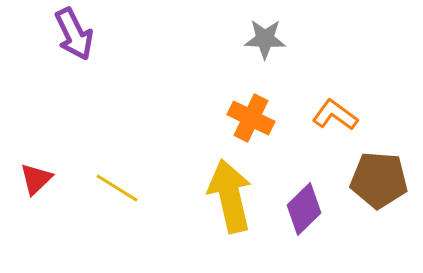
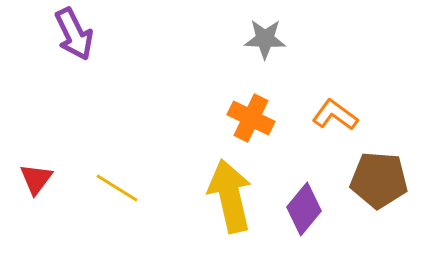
red triangle: rotated 9 degrees counterclockwise
purple diamond: rotated 6 degrees counterclockwise
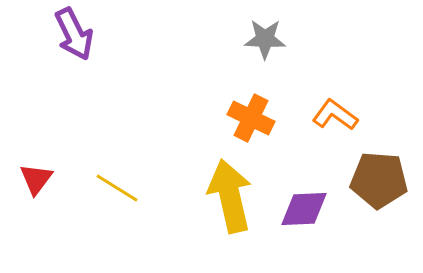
purple diamond: rotated 48 degrees clockwise
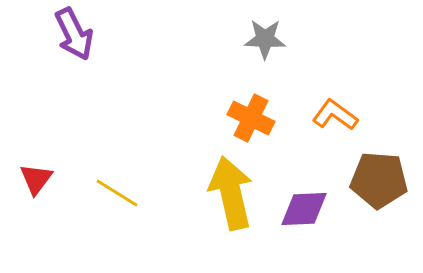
yellow line: moved 5 px down
yellow arrow: moved 1 px right, 3 px up
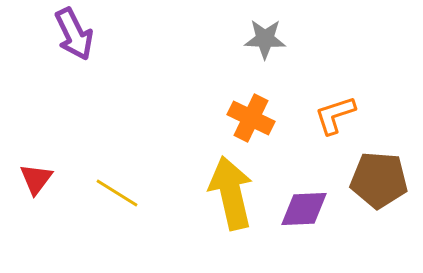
orange L-shape: rotated 54 degrees counterclockwise
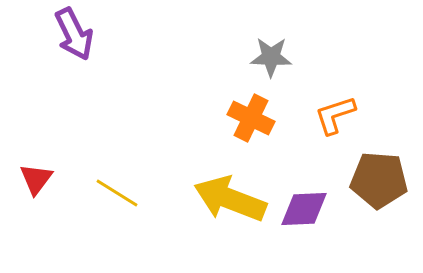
gray star: moved 6 px right, 18 px down
yellow arrow: moved 1 px left, 6 px down; rotated 56 degrees counterclockwise
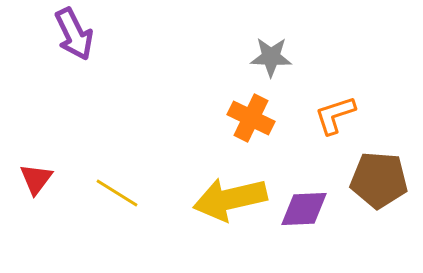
yellow arrow: rotated 34 degrees counterclockwise
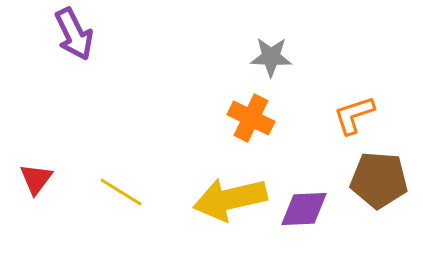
orange L-shape: moved 19 px right
yellow line: moved 4 px right, 1 px up
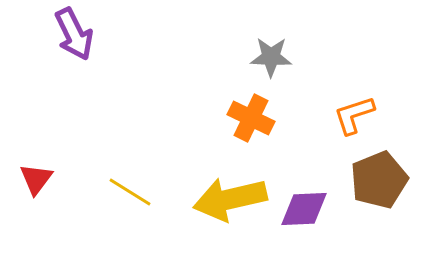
brown pentagon: rotated 26 degrees counterclockwise
yellow line: moved 9 px right
